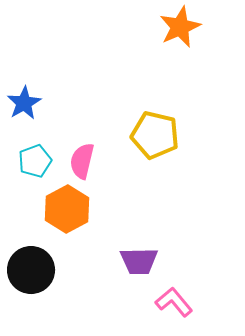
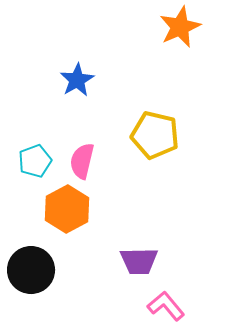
blue star: moved 53 px right, 23 px up
pink L-shape: moved 8 px left, 4 px down
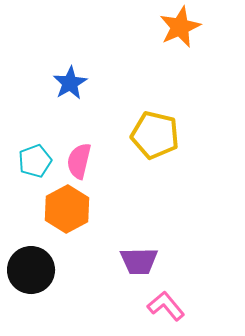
blue star: moved 7 px left, 3 px down
pink semicircle: moved 3 px left
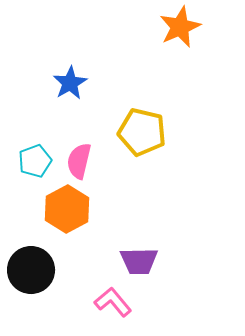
yellow pentagon: moved 13 px left, 3 px up
pink L-shape: moved 53 px left, 4 px up
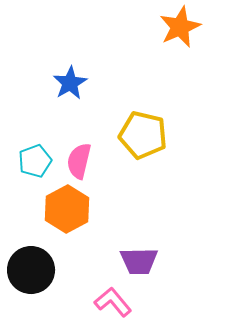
yellow pentagon: moved 1 px right, 3 px down
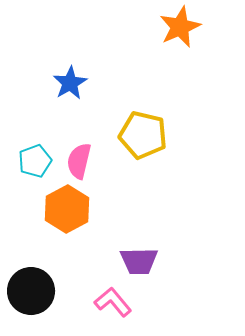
black circle: moved 21 px down
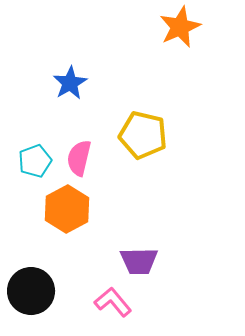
pink semicircle: moved 3 px up
